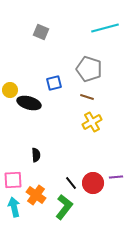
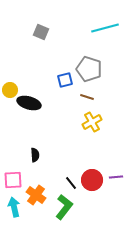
blue square: moved 11 px right, 3 px up
black semicircle: moved 1 px left
red circle: moved 1 px left, 3 px up
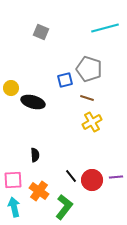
yellow circle: moved 1 px right, 2 px up
brown line: moved 1 px down
black ellipse: moved 4 px right, 1 px up
black line: moved 7 px up
orange cross: moved 3 px right, 4 px up
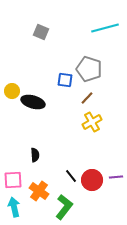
blue square: rotated 21 degrees clockwise
yellow circle: moved 1 px right, 3 px down
brown line: rotated 64 degrees counterclockwise
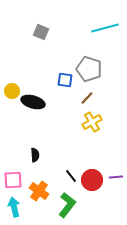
green L-shape: moved 3 px right, 2 px up
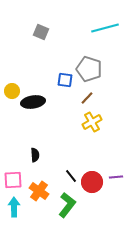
black ellipse: rotated 25 degrees counterclockwise
red circle: moved 2 px down
cyan arrow: rotated 12 degrees clockwise
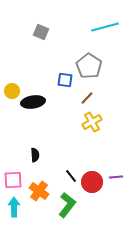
cyan line: moved 1 px up
gray pentagon: moved 3 px up; rotated 15 degrees clockwise
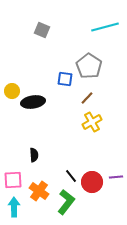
gray square: moved 1 px right, 2 px up
blue square: moved 1 px up
black semicircle: moved 1 px left
green L-shape: moved 1 px left, 3 px up
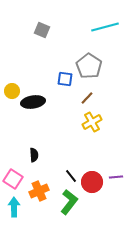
pink square: moved 1 px up; rotated 36 degrees clockwise
orange cross: rotated 30 degrees clockwise
green L-shape: moved 3 px right
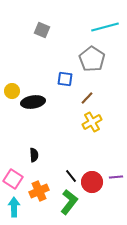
gray pentagon: moved 3 px right, 7 px up
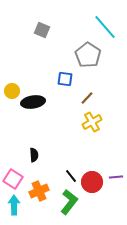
cyan line: rotated 64 degrees clockwise
gray pentagon: moved 4 px left, 4 px up
cyan arrow: moved 2 px up
